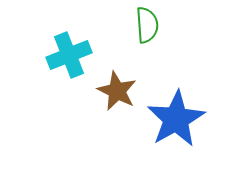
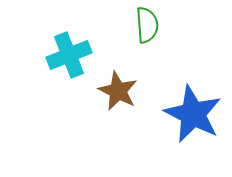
brown star: moved 1 px right
blue star: moved 17 px right, 5 px up; rotated 16 degrees counterclockwise
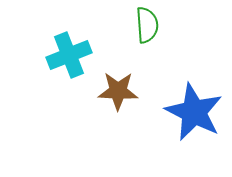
brown star: rotated 24 degrees counterclockwise
blue star: moved 1 px right, 2 px up
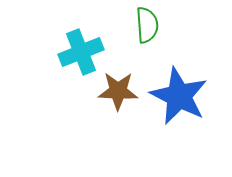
cyan cross: moved 12 px right, 3 px up
blue star: moved 15 px left, 16 px up
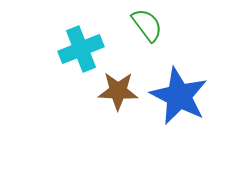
green semicircle: rotated 33 degrees counterclockwise
cyan cross: moved 3 px up
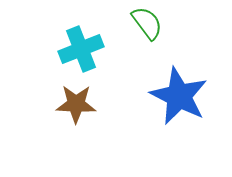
green semicircle: moved 2 px up
brown star: moved 42 px left, 13 px down
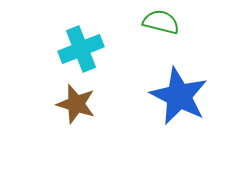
green semicircle: moved 14 px right, 1 px up; rotated 39 degrees counterclockwise
brown star: rotated 15 degrees clockwise
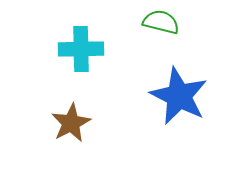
cyan cross: rotated 21 degrees clockwise
brown star: moved 5 px left, 19 px down; rotated 27 degrees clockwise
